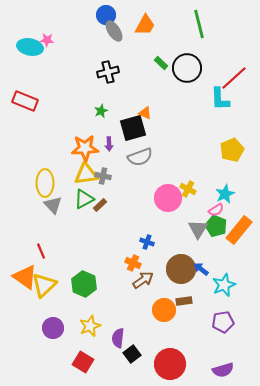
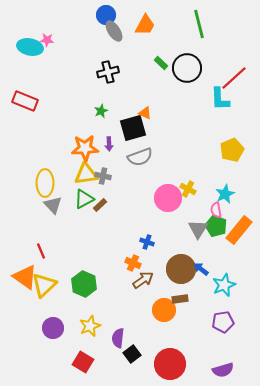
pink semicircle at (216, 210): rotated 112 degrees clockwise
brown rectangle at (184, 301): moved 4 px left, 2 px up
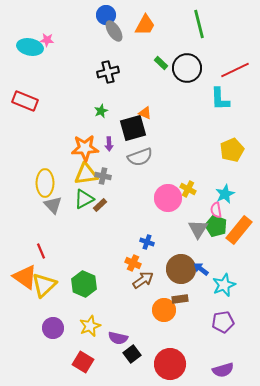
red line at (234, 78): moved 1 px right, 8 px up; rotated 16 degrees clockwise
purple semicircle at (118, 338): rotated 84 degrees counterclockwise
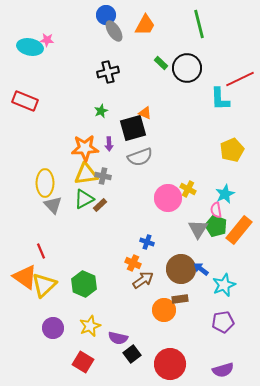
red line at (235, 70): moved 5 px right, 9 px down
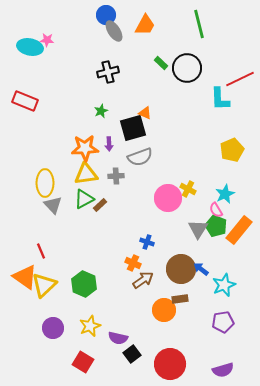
gray cross at (103, 176): moved 13 px right; rotated 14 degrees counterclockwise
pink semicircle at (216, 210): rotated 21 degrees counterclockwise
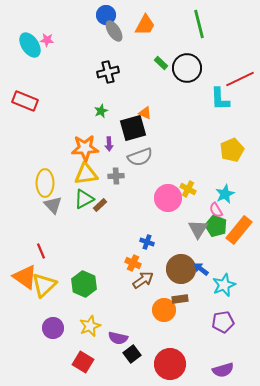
cyan ellipse at (30, 47): moved 2 px up; rotated 45 degrees clockwise
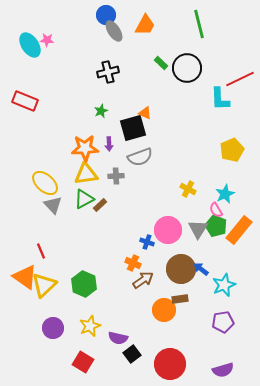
yellow ellipse at (45, 183): rotated 48 degrees counterclockwise
pink circle at (168, 198): moved 32 px down
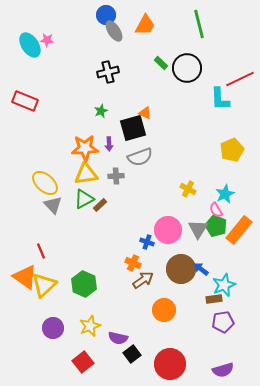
brown rectangle at (180, 299): moved 34 px right
red square at (83, 362): rotated 20 degrees clockwise
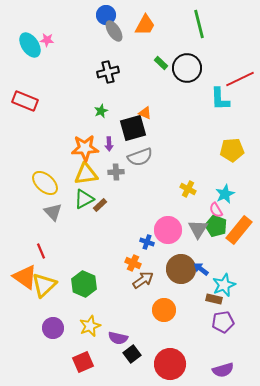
yellow pentagon at (232, 150): rotated 20 degrees clockwise
gray cross at (116, 176): moved 4 px up
gray triangle at (53, 205): moved 7 px down
brown rectangle at (214, 299): rotated 21 degrees clockwise
red square at (83, 362): rotated 15 degrees clockwise
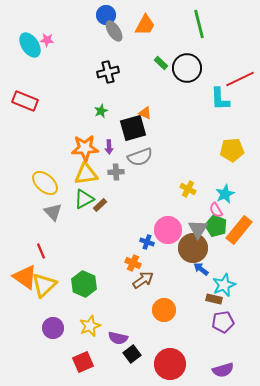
purple arrow at (109, 144): moved 3 px down
brown circle at (181, 269): moved 12 px right, 21 px up
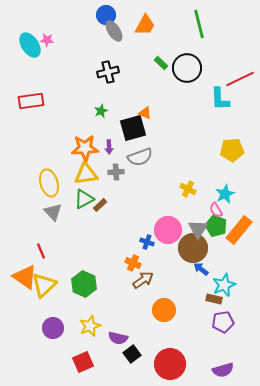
red rectangle at (25, 101): moved 6 px right; rotated 30 degrees counterclockwise
yellow ellipse at (45, 183): moved 4 px right; rotated 32 degrees clockwise
